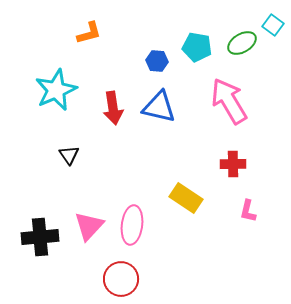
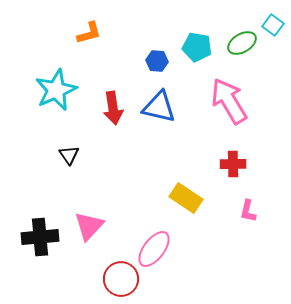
pink ellipse: moved 22 px right, 24 px down; rotated 30 degrees clockwise
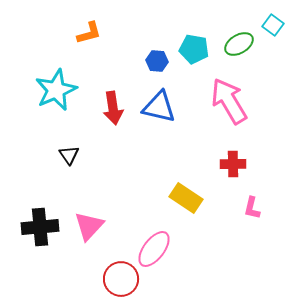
green ellipse: moved 3 px left, 1 px down
cyan pentagon: moved 3 px left, 2 px down
pink L-shape: moved 4 px right, 3 px up
black cross: moved 10 px up
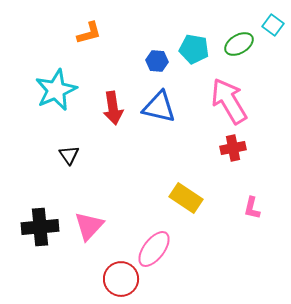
red cross: moved 16 px up; rotated 10 degrees counterclockwise
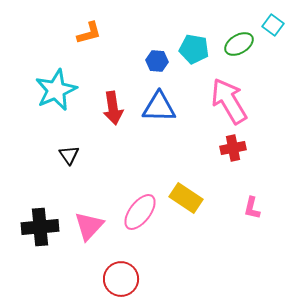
blue triangle: rotated 12 degrees counterclockwise
pink ellipse: moved 14 px left, 37 px up
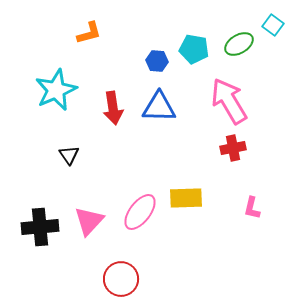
yellow rectangle: rotated 36 degrees counterclockwise
pink triangle: moved 5 px up
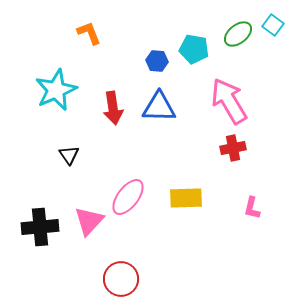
orange L-shape: rotated 96 degrees counterclockwise
green ellipse: moved 1 px left, 10 px up; rotated 8 degrees counterclockwise
pink ellipse: moved 12 px left, 15 px up
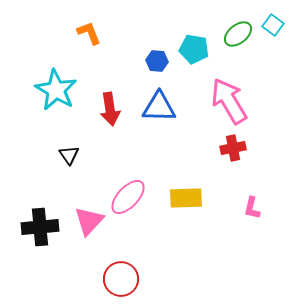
cyan star: rotated 18 degrees counterclockwise
red arrow: moved 3 px left, 1 px down
pink ellipse: rotated 6 degrees clockwise
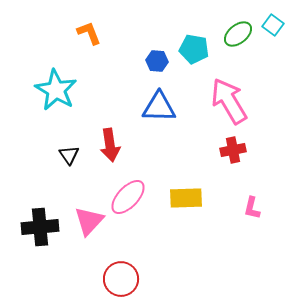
red arrow: moved 36 px down
red cross: moved 2 px down
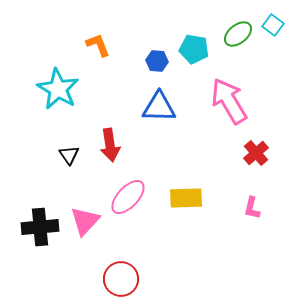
orange L-shape: moved 9 px right, 12 px down
cyan star: moved 2 px right, 1 px up
red cross: moved 23 px right, 3 px down; rotated 30 degrees counterclockwise
pink triangle: moved 4 px left
